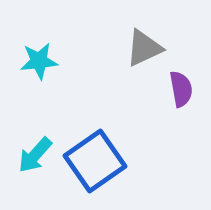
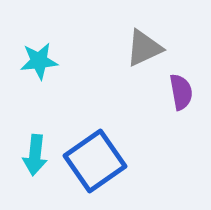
purple semicircle: moved 3 px down
cyan arrow: rotated 36 degrees counterclockwise
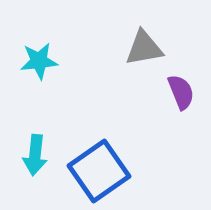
gray triangle: rotated 15 degrees clockwise
purple semicircle: rotated 12 degrees counterclockwise
blue square: moved 4 px right, 10 px down
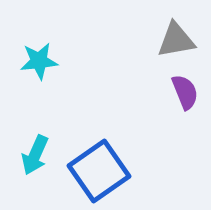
gray triangle: moved 32 px right, 8 px up
purple semicircle: moved 4 px right
cyan arrow: rotated 18 degrees clockwise
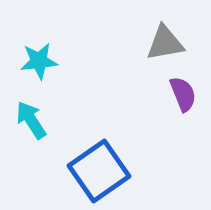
gray triangle: moved 11 px left, 3 px down
purple semicircle: moved 2 px left, 2 px down
cyan arrow: moved 4 px left, 35 px up; rotated 123 degrees clockwise
